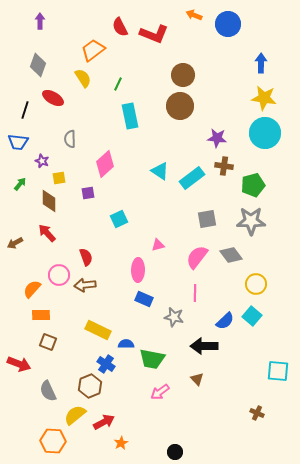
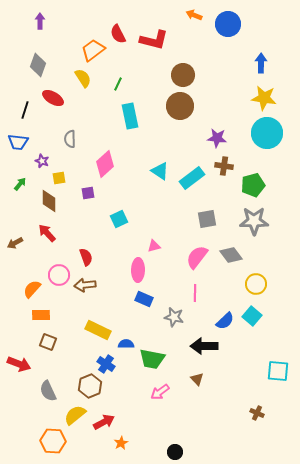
red semicircle at (120, 27): moved 2 px left, 7 px down
red L-shape at (154, 34): moved 6 px down; rotated 8 degrees counterclockwise
cyan circle at (265, 133): moved 2 px right
gray star at (251, 221): moved 3 px right
pink triangle at (158, 245): moved 4 px left, 1 px down
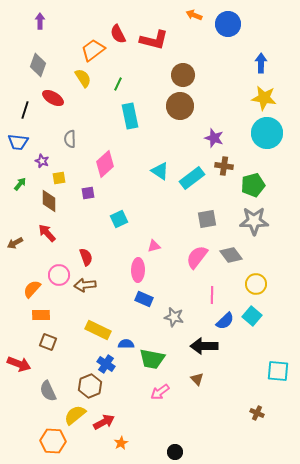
purple star at (217, 138): moved 3 px left; rotated 12 degrees clockwise
pink line at (195, 293): moved 17 px right, 2 px down
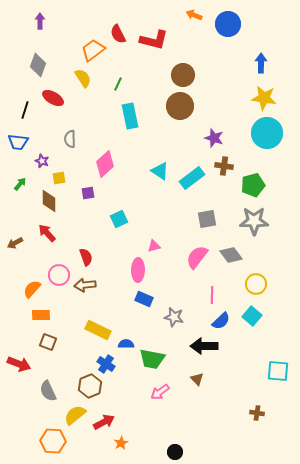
blue semicircle at (225, 321): moved 4 px left
brown cross at (257, 413): rotated 16 degrees counterclockwise
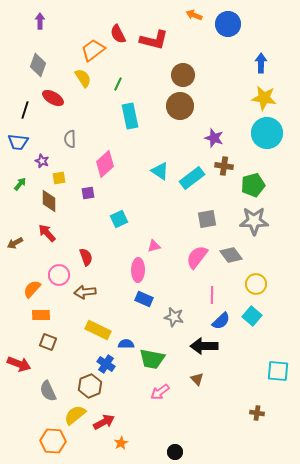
brown arrow at (85, 285): moved 7 px down
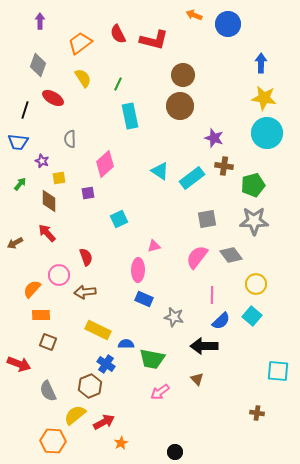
orange trapezoid at (93, 50): moved 13 px left, 7 px up
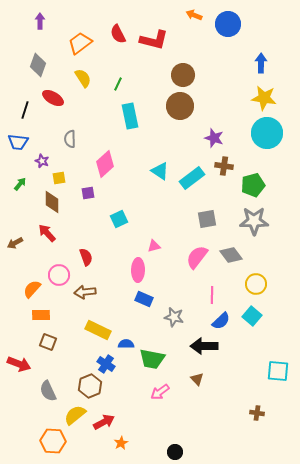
brown diamond at (49, 201): moved 3 px right, 1 px down
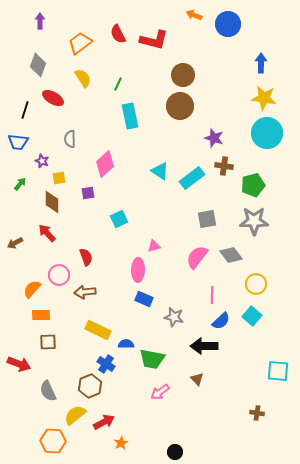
brown square at (48, 342): rotated 24 degrees counterclockwise
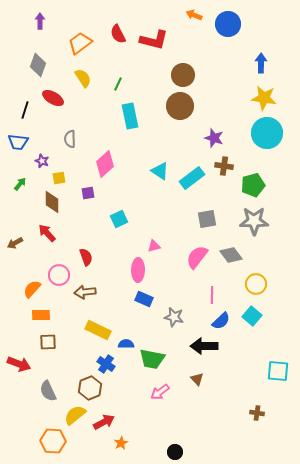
brown hexagon at (90, 386): moved 2 px down
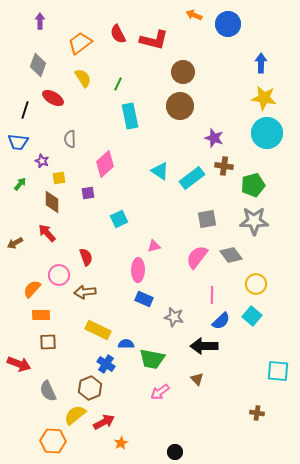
brown circle at (183, 75): moved 3 px up
